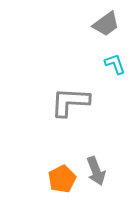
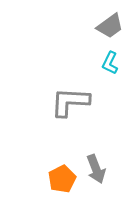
gray trapezoid: moved 4 px right, 2 px down
cyan L-shape: moved 5 px left, 1 px up; rotated 135 degrees counterclockwise
gray arrow: moved 2 px up
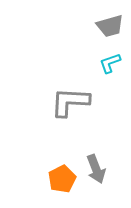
gray trapezoid: rotated 20 degrees clockwise
cyan L-shape: rotated 45 degrees clockwise
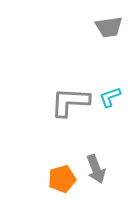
gray trapezoid: moved 1 px left, 1 px down; rotated 8 degrees clockwise
cyan L-shape: moved 34 px down
orange pentagon: rotated 12 degrees clockwise
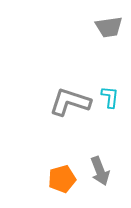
cyan L-shape: rotated 115 degrees clockwise
gray L-shape: rotated 15 degrees clockwise
gray arrow: moved 4 px right, 2 px down
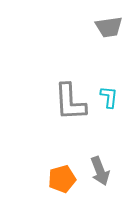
cyan L-shape: moved 1 px left
gray L-shape: rotated 111 degrees counterclockwise
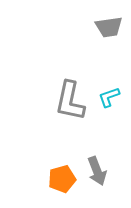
cyan L-shape: rotated 115 degrees counterclockwise
gray L-shape: moved 1 px up; rotated 15 degrees clockwise
gray arrow: moved 3 px left
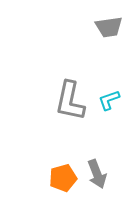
cyan L-shape: moved 3 px down
gray arrow: moved 3 px down
orange pentagon: moved 1 px right, 1 px up
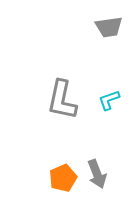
gray L-shape: moved 8 px left, 1 px up
orange pentagon: rotated 8 degrees counterclockwise
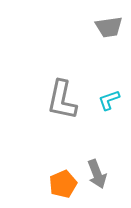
orange pentagon: moved 6 px down
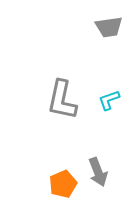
gray arrow: moved 1 px right, 2 px up
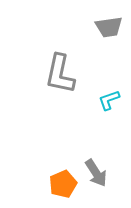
gray L-shape: moved 2 px left, 26 px up
gray arrow: moved 2 px left, 1 px down; rotated 12 degrees counterclockwise
